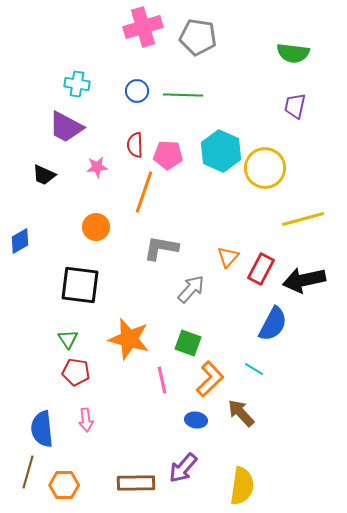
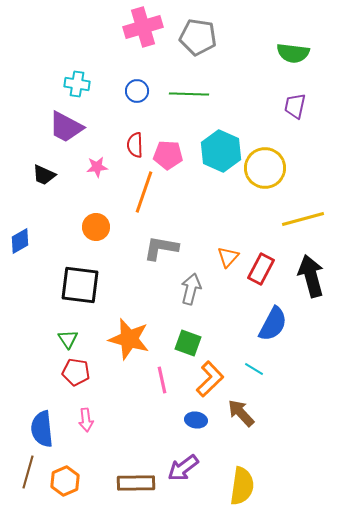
green line at (183, 95): moved 6 px right, 1 px up
black arrow at (304, 280): moved 7 px right, 4 px up; rotated 87 degrees clockwise
gray arrow at (191, 289): rotated 28 degrees counterclockwise
purple arrow at (183, 468): rotated 12 degrees clockwise
orange hexagon at (64, 485): moved 1 px right, 4 px up; rotated 24 degrees counterclockwise
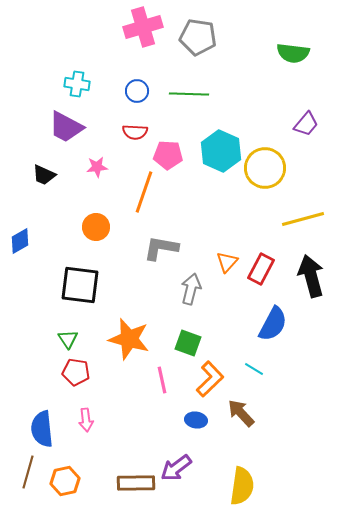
purple trapezoid at (295, 106): moved 11 px right, 18 px down; rotated 152 degrees counterclockwise
red semicircle at (135, 145): moved 13 px up; rotated 85 degrees counterclockwise
orange triangle at (228, 257): moved 1 px left, 5 px down
purple arrow at (183, 468): moved 7 px left
orange hexagon at (65, 481): rotated 12 degrees clockwise
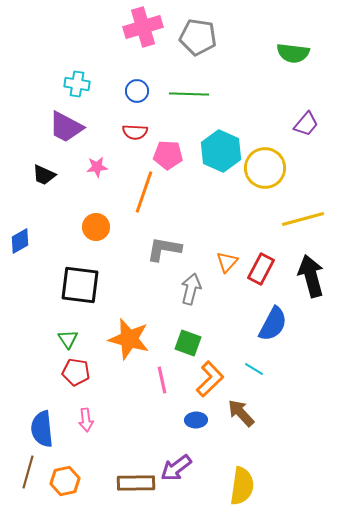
gray L-shape at (161, 248): moved 3 px right, 1 px down
blue ellipse at (196, 420): rotated 10 degrees counterclockwise
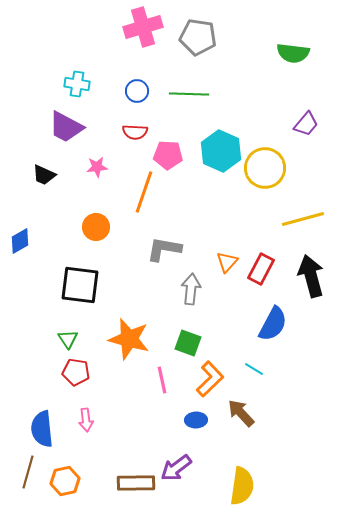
gray arrow at (191, 289): rotated 8 degrees counterclockwise
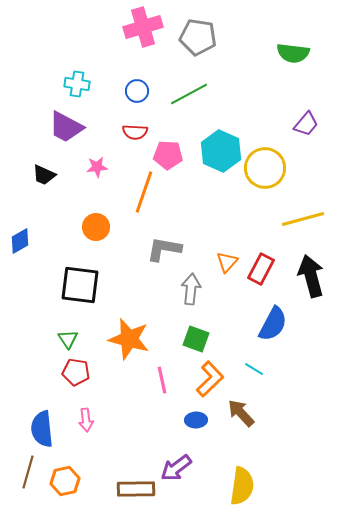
green line at (189, 94): rotated 30 degrees counterclockwise
green square at (188, 343): moved 8 px right, 4 px up
brown rectangle at (136, 483): moved 6 px down
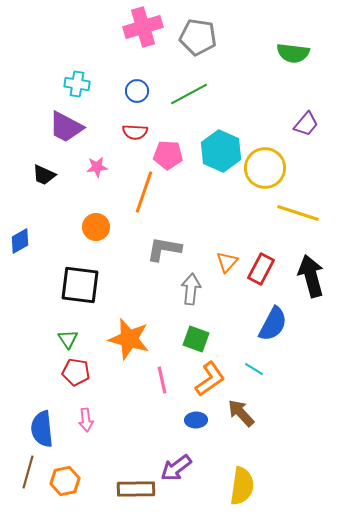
yellow line at (303, 219): moved 5 px left, 6 px up; rotated 33 degrees clockwise
orange L-shape at (210, 379): rotated 9 degrees clockwise
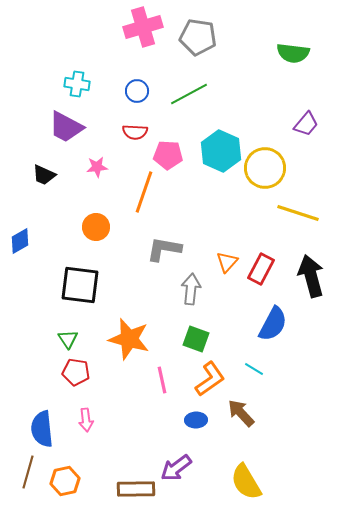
yellow semicircle at (242, 486): moved 4 px right, 4 px up; rotated 141 degrees clockwise
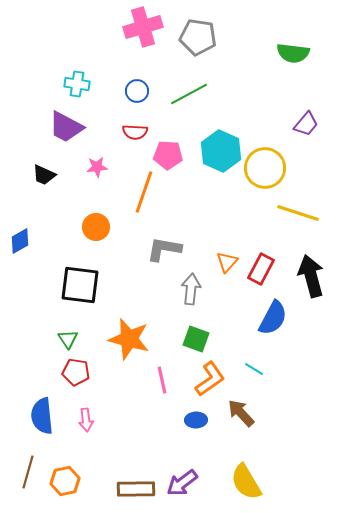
blue semicircle at (273, 324): moved 6 px up
blue semicircle at (42, 429): moved 13 px up
purple arrow at (176, 468): moved 6 px right, 15 px down
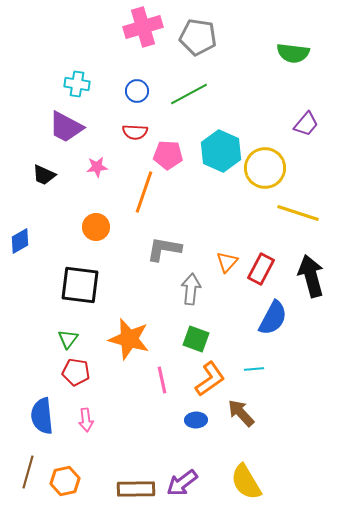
green triangle at (68, 339): rotated 10 degrees clockwise
cyan line at (254, 369): rotated 36 degrees counterclockwise
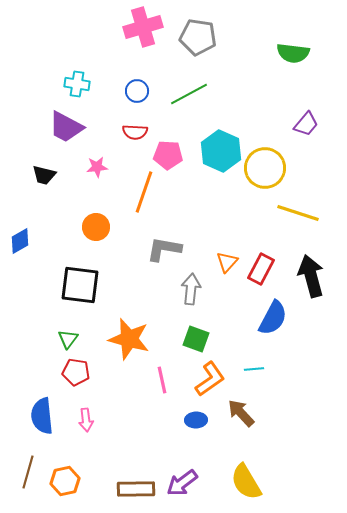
black trapezoid at (44, 175): rotated 10 degrees counterclockwise
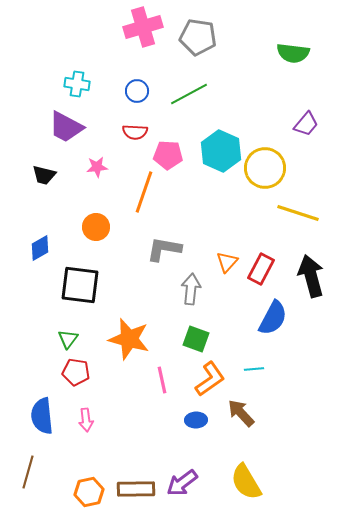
blue diamond at (20, 241): moved 20 px right, 7 px down
orange hexagon at (65, 481): moved 24 px right, 11 px down
